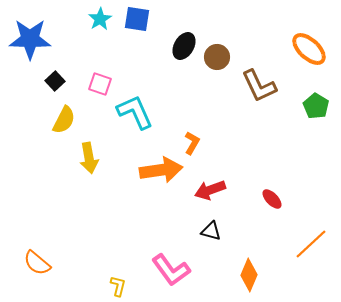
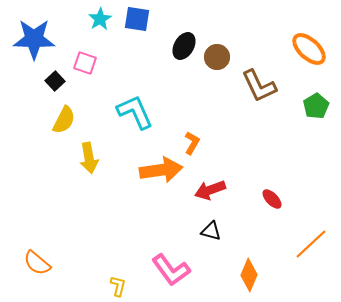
blue star: moved 4 px right
pink square: moved 15 px left, 21 px up
green pentagon: rotated 10 degrees clockwise
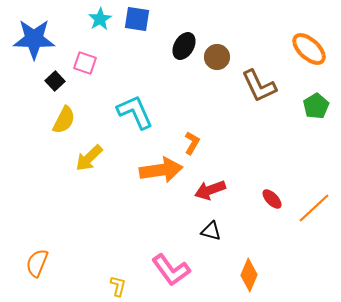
yellow arrow: rotated 56 degrees clockwise
orange line: moved 3 px right, 36 px up
orange semicircle: rotated 72 degrees clockwise
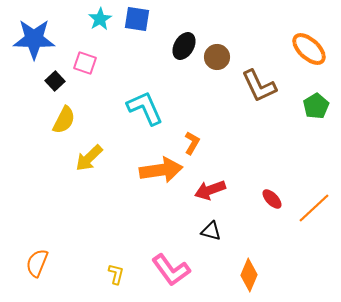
cyan L-shape: moved 10 px right, 4 px up
yellow L-shape: moved 2 px left, 12 px up
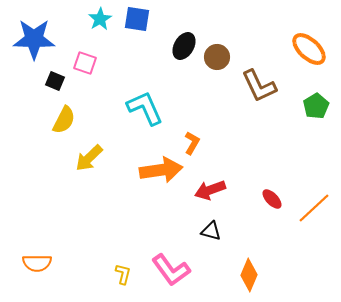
black square: rotated 24 degrees counterclockwise
orange semicircle: rotated 112 degrees counterclockwise
yellow L-shape: moved 7 px right
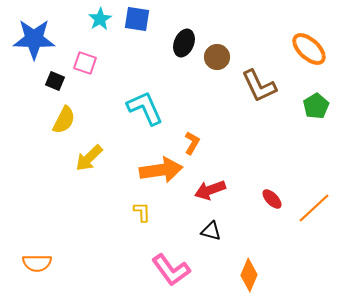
black ellipse: moved 3 px up; rotated 8 degrees counterclockwise
yellow L-shape: moved 19 px right, 62 px up; rotated 15 degrees counterclockwise
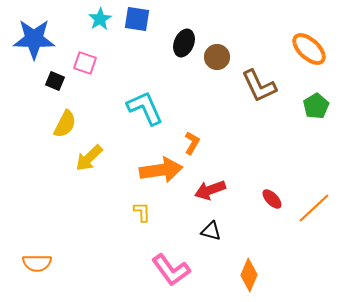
yellow semicircle: moved 1 px right, 4 px down
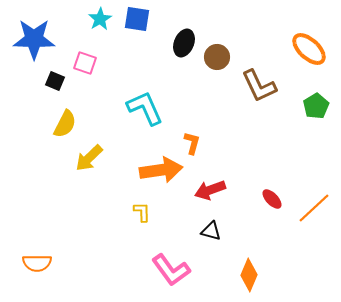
orange L-shape: rotated 15 degrees counterclockwise
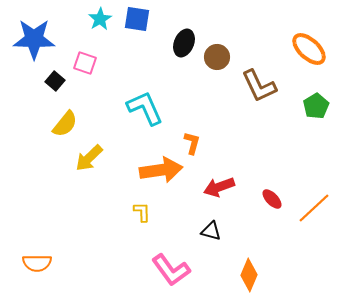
black square: rotated 18 degrees clockwise
yellow semicircle: rotated 12 degrees clockwise
red arrow: moved 9 px right, 3 px up
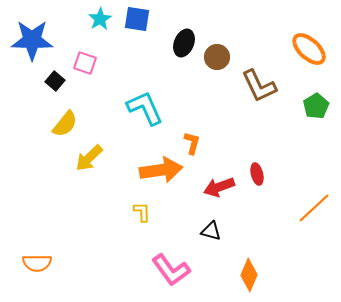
blue star: moved 2 px left, 1 px down
red ellipse: moved 15 px left, 25 px up; rotated 30 degrees clockwise
